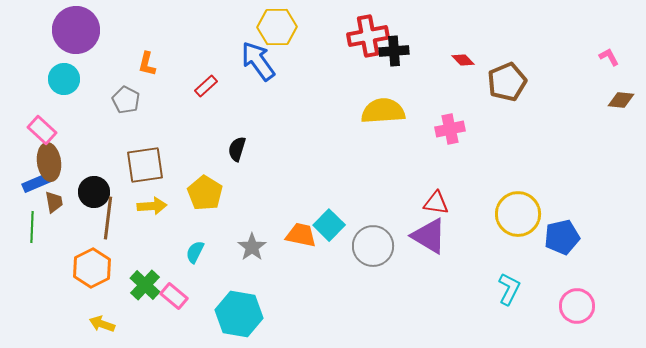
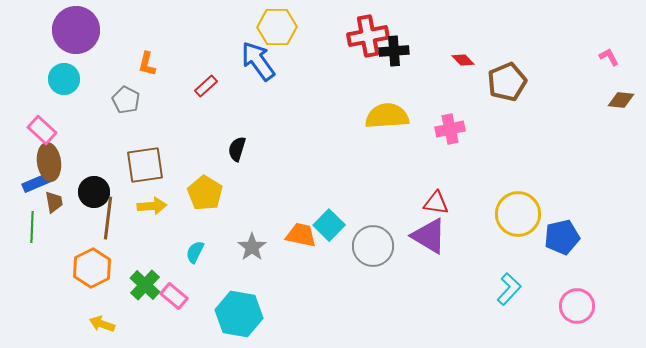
yellow semicircle at (383, 111): moved 4 px right, 5 px down
cyan L-shape at (509, 289): rotated 16 degrees clockwise
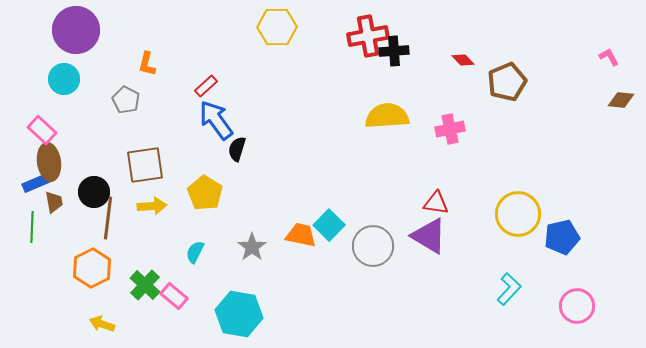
blue arrow at (258, 61): moved 42 px left, 59 px down
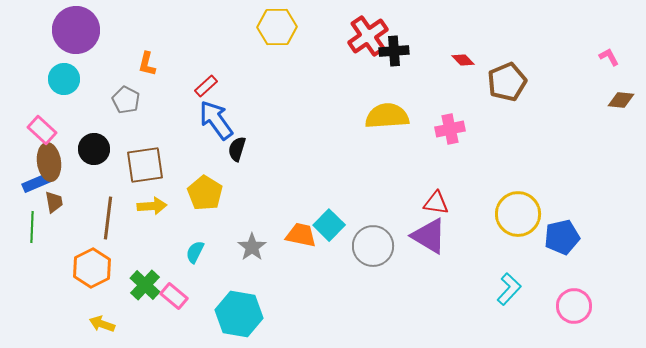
red cross at (368, 36): rotated 24 degrees counterclockwise
black circle at (94, 192): moved 43 px up
pink circle at (577, 306): moved 3 px left
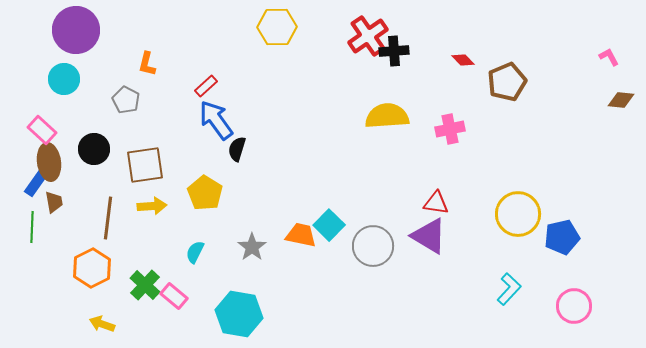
blue rectangle at (36, 183): rotated 32 degrees counterclockwise
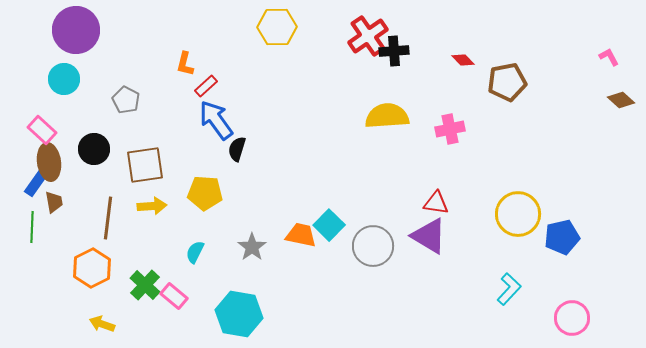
orange L-shape at (147, 64): moved 38 px right
brown pentagon at (507, 82): rotated 12 degrees clockwise
brown diamond at (621, 100): rotated 36 degrees clockwise
yellow pentagon at (205, 193): rotated 28 degrees counterclockwise
pink circle at (574, 306): moved 2 px left, 12 px down
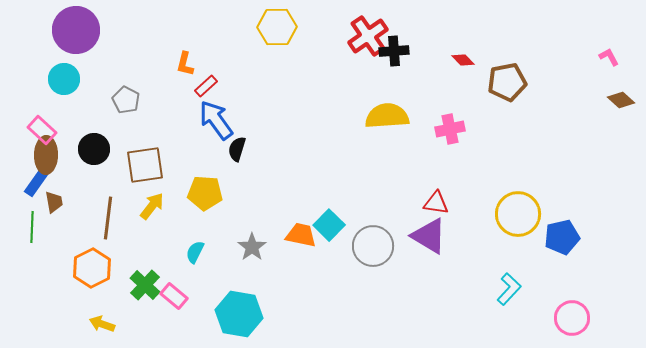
brown ellipse at (49, 162): moved 3 px left, 7 px up; rotated 9 degrees clockwise
yellow arrow at (152, 206): rotated 48 degrees counterclockwise
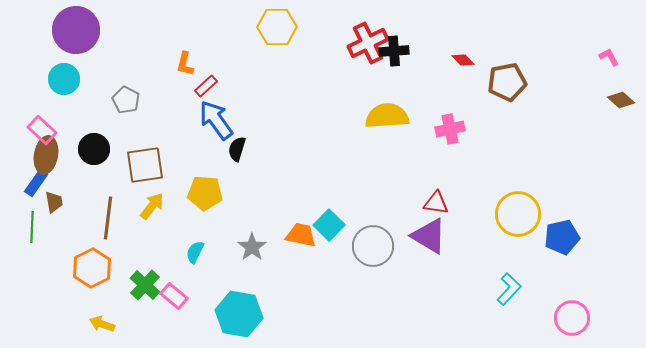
red cross at (368, 36): moved 7 px down; rotated 9 degrees clockwise
brown ellipse at (46, 155): rotated 9 degrees clockwise
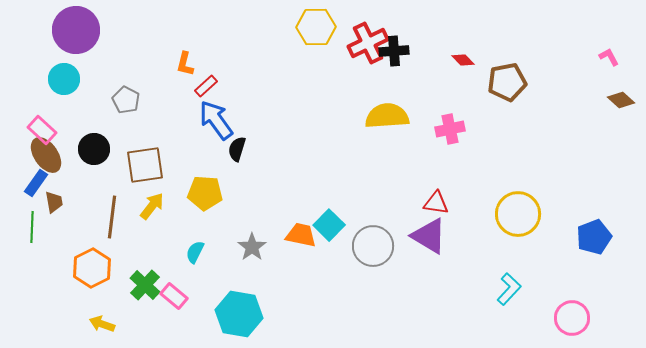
yellow hexagon at (277, 27): moved 39 px right
brown ellipse at (46, 155): rotated 45 degrees counterclockwise
brown line at (108, 218): moved 4 px right, 1 px up
blue pentagon at (562, 237): moved 32 px right; rotated 8 degrees counterclockwise
